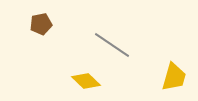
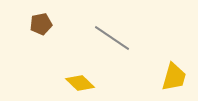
gray line: moved 7 px up
yellow diamond: moved 6 px left, 2 px down
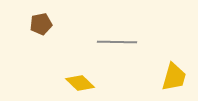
gray line: moved 5 px right, 4 px down; rotated 33 degrees counterclockwise
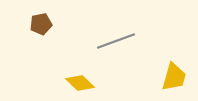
gray line: moved 1 px left, 1 px up; rotated 21 degrees counterclockwise
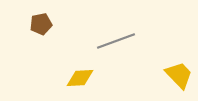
yellow trapezoid: moved 5 px right, 2 px up; rotated 60 degrees counterclockwise
yellow diamond: moved 5 px up; rotated 48 degrees counterclockwise
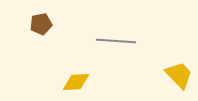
gray line: rotated 24 degrees clockwise
yellow diamond: moved 4 px left, 4 px down
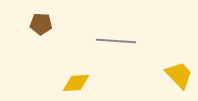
brown pentagon: rotated 15 degrees clockwise
yellow diamond: moved 1 px down
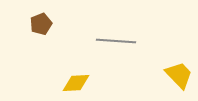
brown pentagon: rotated 25 degrees counterclockwise
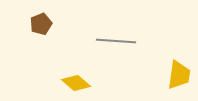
yellow trapezoid: rotated 52 degrees clockwise
yellow diamond: rotated 44 degrees clockwise
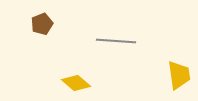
brown pentagon: moved 1 px right
yellow trapezoid: rotated 16 degrees counterclockwise
